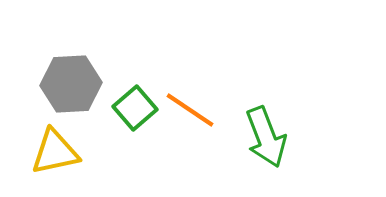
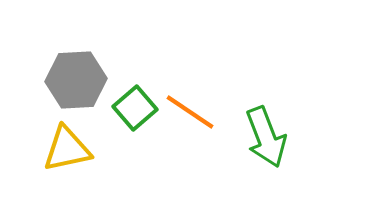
gray hexagon: moved 5 px right, 4 px up
orange line: moved 2 px down
yellow triangle: moved 12 px right, 3 px up
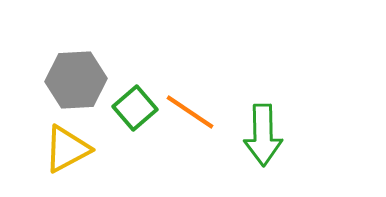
green arrow: moved 3 px left, 2 px up; rotated 20 degrees clockwise
yellow triangle: rotated 16 degrees counterclockwise
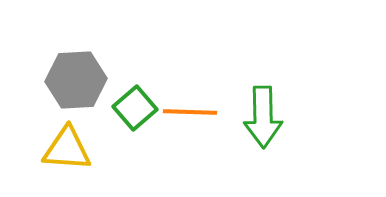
orange line: rotated 32 degrees counterclockwise
green arrow: moved 18 px up
yellow triangle: rotated 32 degrees clockwise
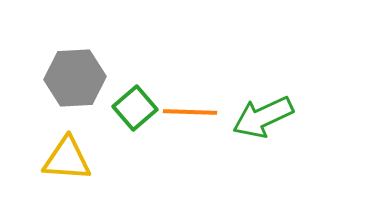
gray hexagon: moved 1 px left, 2 px up
green arrow: rotated 66 degrees clockwise
yellow triangle: moved 10 px down
